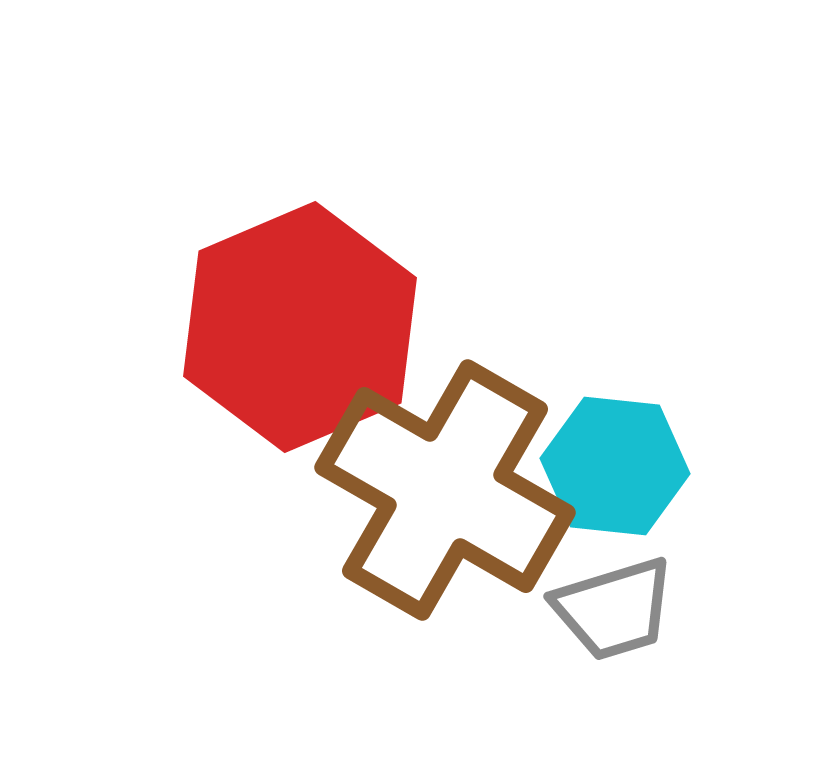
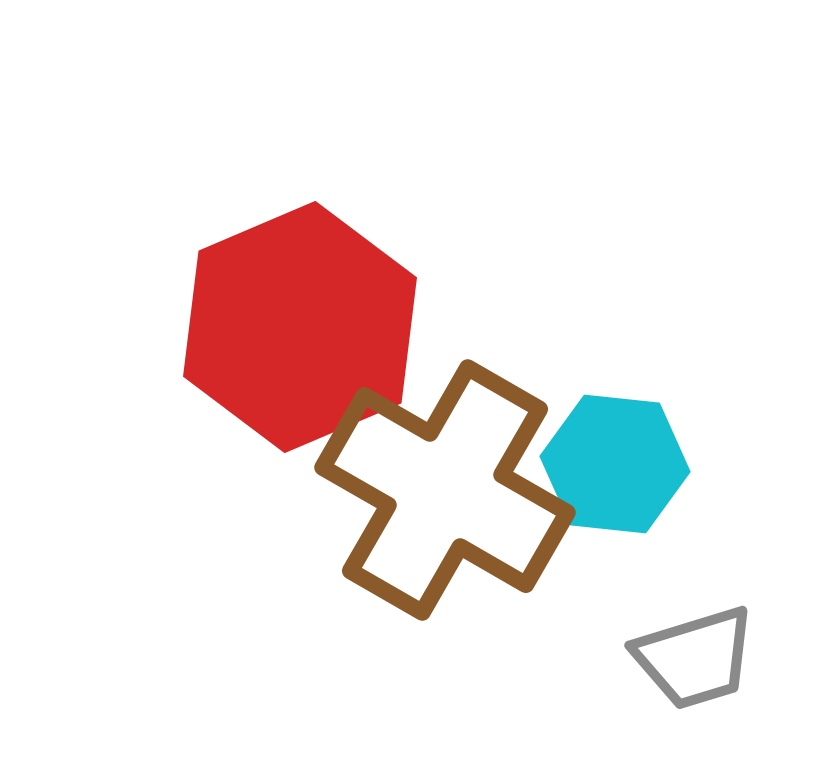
cyan hexagon: moved 2 px up
gray trapezoid: moved 81 px right, 49 px down
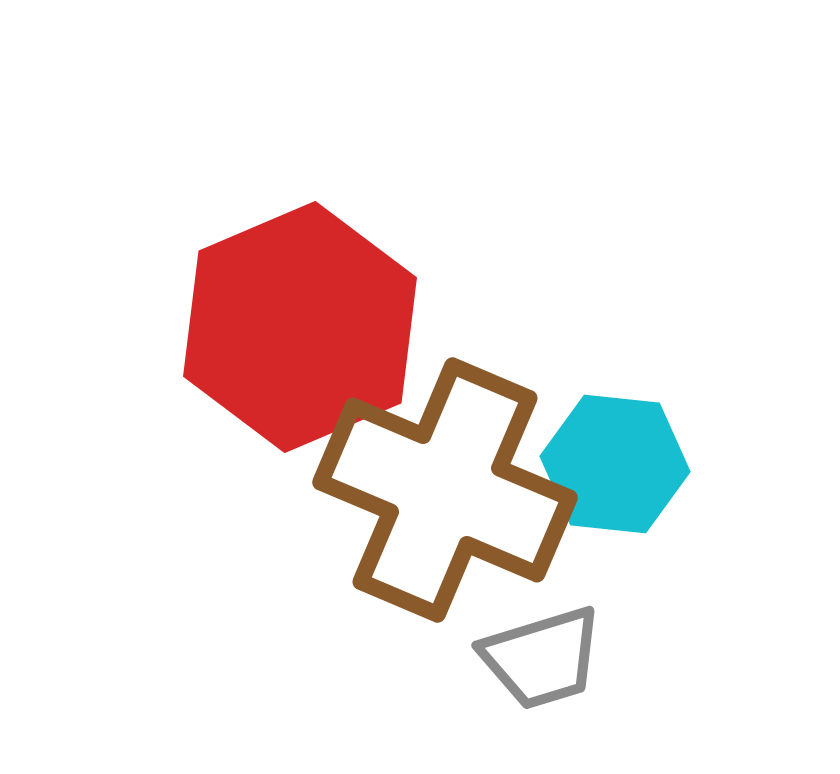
brown cross: rotated 7 degrees counterclockwise
gray trapezoid: moved 153 px left
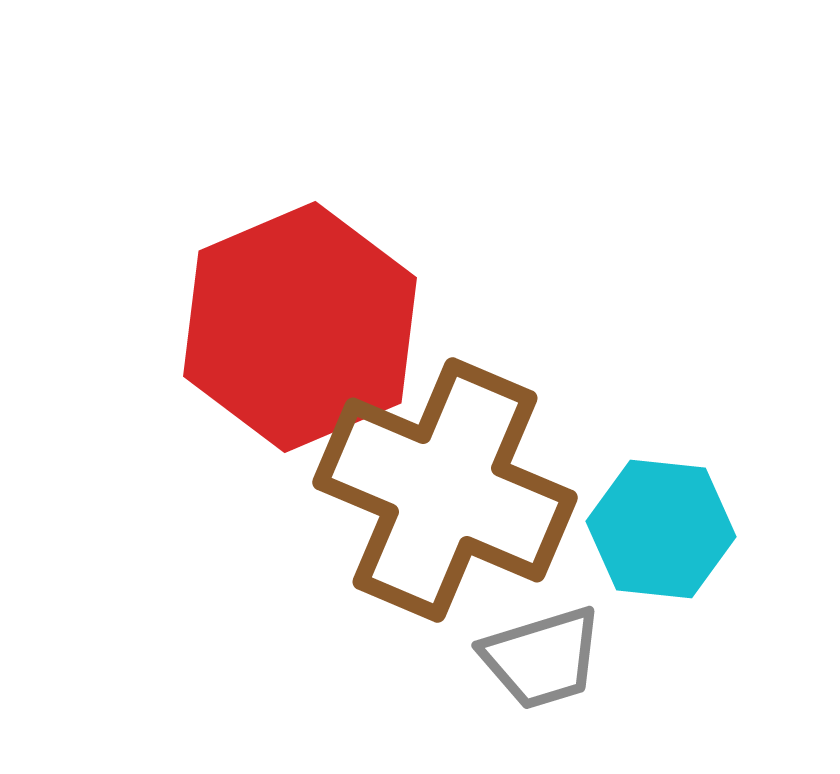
cyan hexagon: moved 46 px right, 65 px down
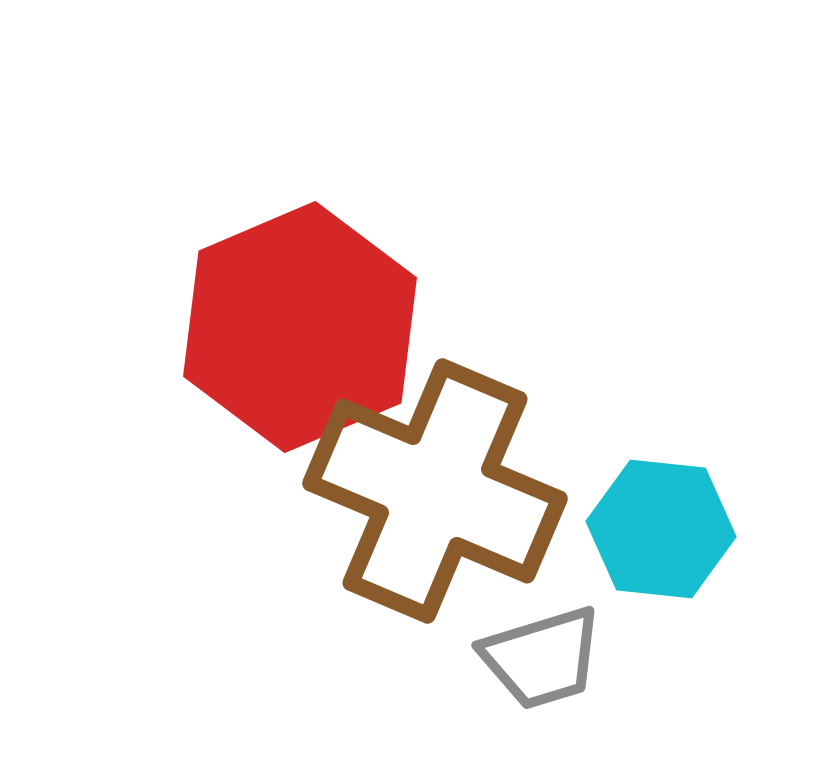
brown cross: moved 10 px left, 1 px down
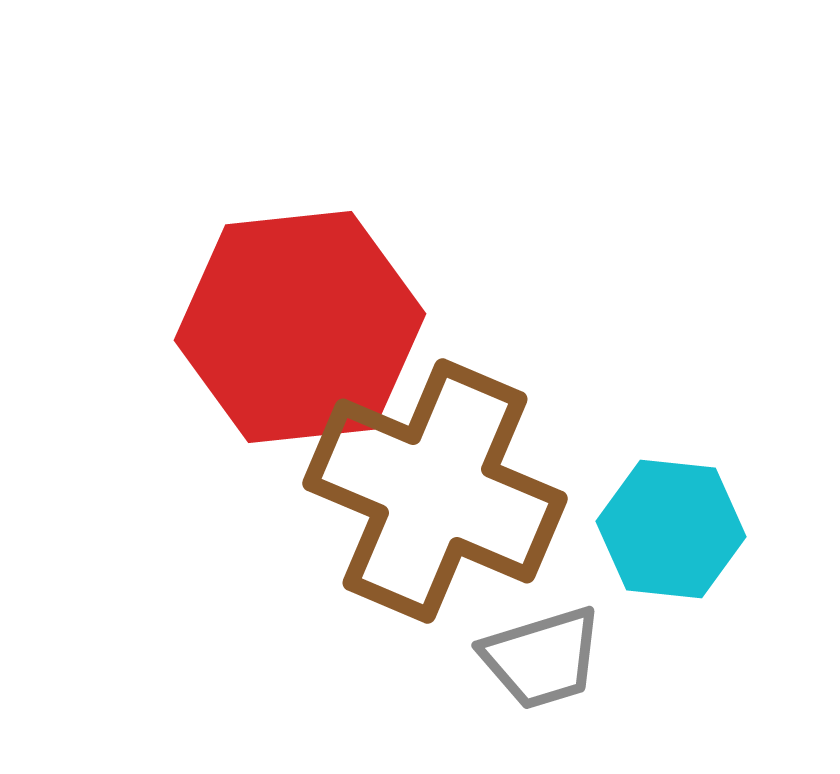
red hexagon: rotated 17 degrees clockwise
cyan hexagon: moved 10 px right
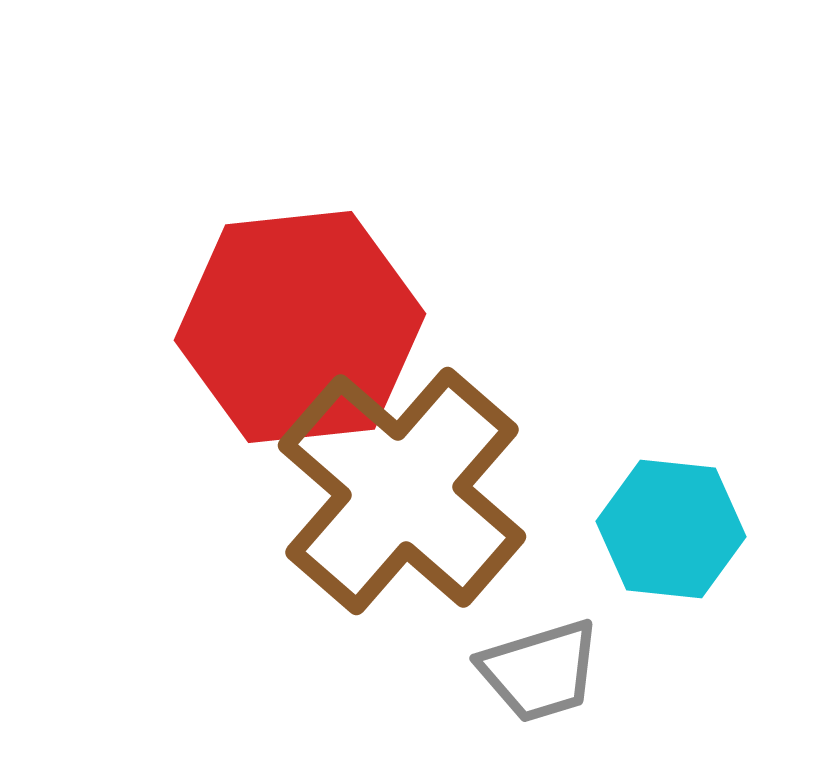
brown cross: moved 33 px left; rotated 18 degrees clockwise
gray trapezoid: moved 2 px left, 13 px down
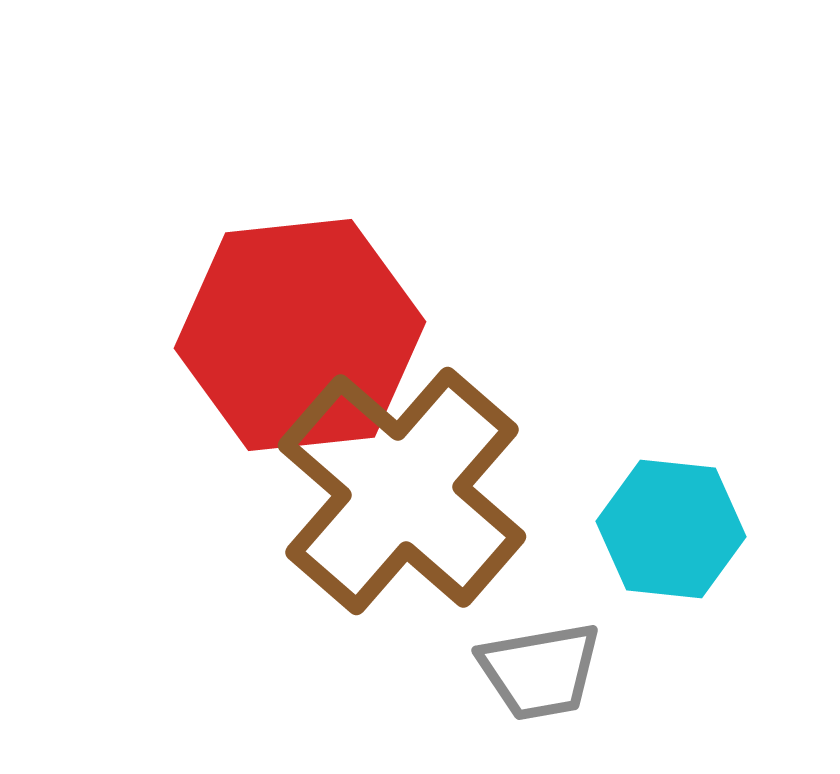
red hexagon: moved 8 px down
gray trapezoid: rotated 7 degrees clockwise
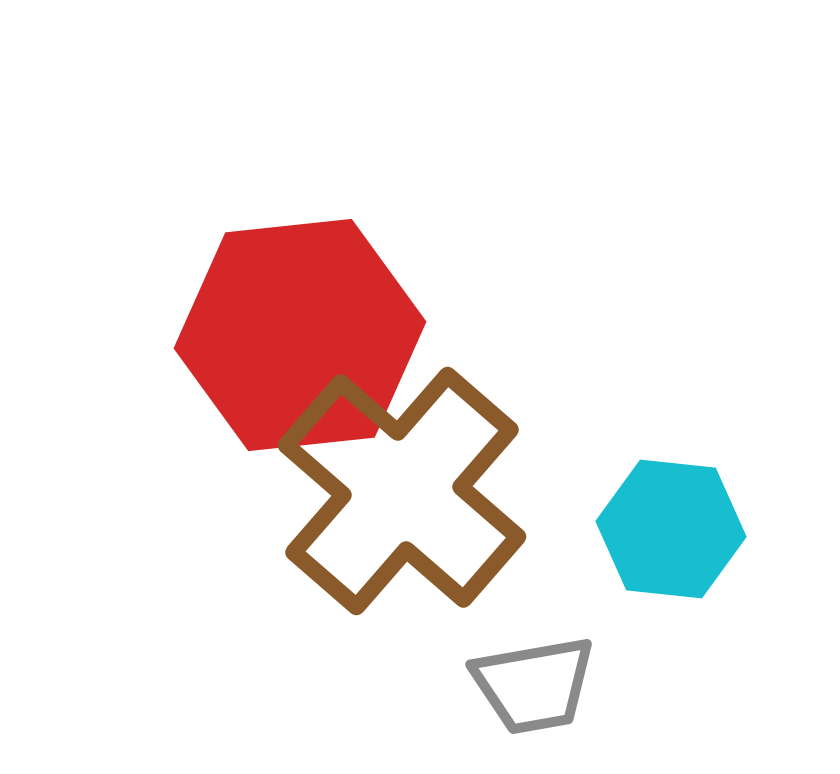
gray trapezoid: moved 6 px left, 14 px down
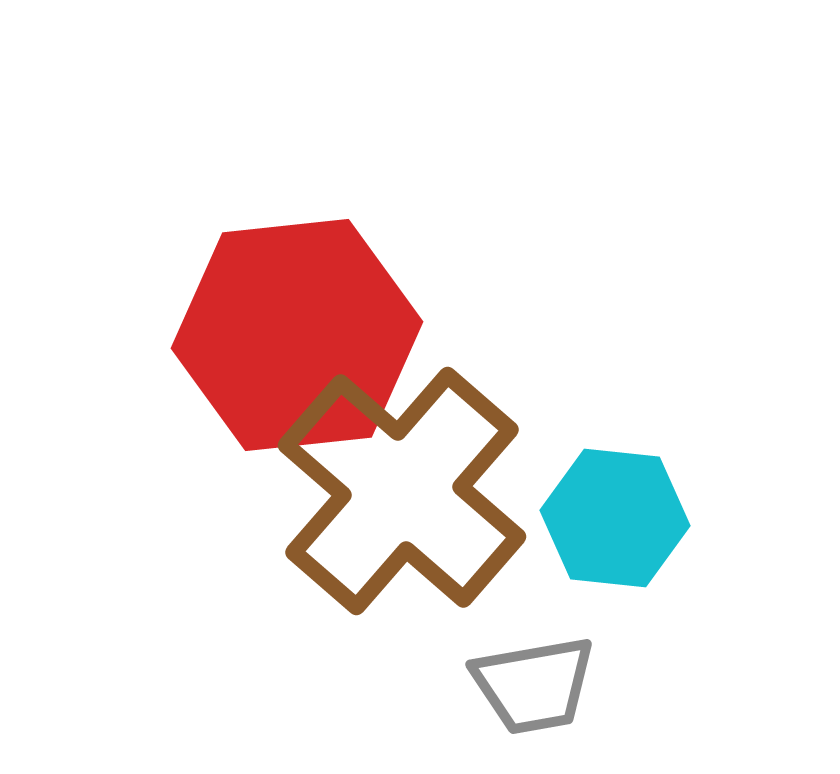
red hexagon: moved 3 px left
cyan hexagon: moved 56 px left, 11 px up
